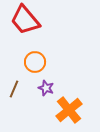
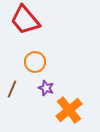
brown line: moved 2 px left
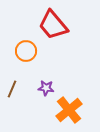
red trapezoid: moved 28 px right, 5 px down
orange circle: moved 9 px left, 11 px up
purple star: rotated 14 degrees counterclockwise
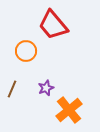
purple star: rotated 28 degrees counterclockwise
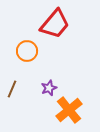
red trapezoid: moved 2 px right, 1 px up; rotated 100 degrees counterclockwise
orange circle: moved 1 px right
purple star: moved 3 px right
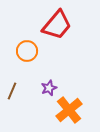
red trapezoid: moved 2 px right, 1 px down
brown line: moved 2 px down
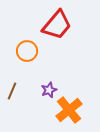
purple star: moved 2 px down
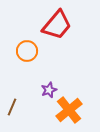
brown line: moved 16 px down
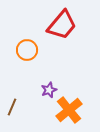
red trapezoid: moved 5 px right
orange circle: moved 1 px up
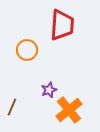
red trapezoid: rotated 36 degrees counterclockwise
